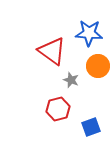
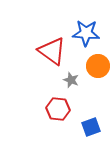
blue star: moved 3 px left
red hexagon: rotated 20 degrees clockwise
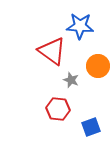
blue star: moved 6 px left, 7 px up
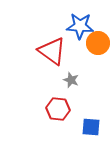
orange circle: moved 23 px up
blue square: rotated 24 degrees clockwise
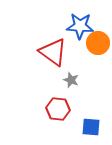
red triangle: moved 1 px right, 1 px down
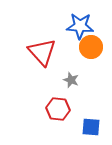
orange circle: moved 7 px left, 4 px down
red triangle: moved 11 px left; rotated 12 degrees clockwise
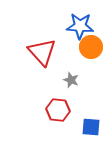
red hexagon: moved 1 px down
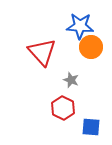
red hexagon: moved 5 px right, 2 px up; rotated 20 degrees clockwise
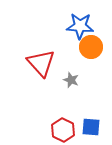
red triangle: moved 1 px left, 11 px down
red hexagon: moved 22 px down
